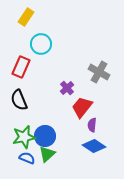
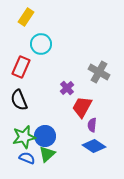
red trapezoid: rotated 10 degrees counterclockwise
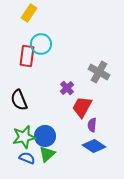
yellow rectangle: moved 3 px right, 4 px up
red rectangle: moved 6 px right, 11 px up; rotated 15 degrees counterclockwise
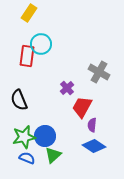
green triangle: moved 6 px right, 1 px down
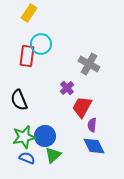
gray cross: moved 10 px left, 8 px up
blue diamond: rotated 30 degrees clockwise
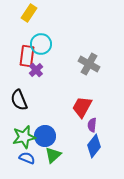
purple cross: moved 31 px left, 18 px up
blue diamond: rotated 65 degrees clockwise
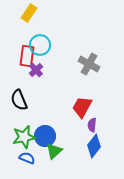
cyan circle: moved 1 px left, 1 px down
green triangle: moved 1 px right, 4 px up
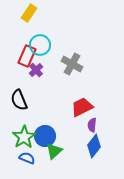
red rectangle: rotated 15 degrees clockwise
gray cross: moved 17 px left
red trapezoid: rotated 35 degrees clockwise
green star: rotated 20 degrees counterclockwise
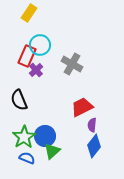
green triangle: moved 2 px left
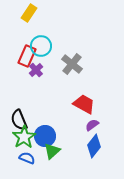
cyan circle: moved 1 px right, 1 px down
gray cross: rotated 10 degrees clockwise
black semicircle: moved 20 px down
red trapezoid: moved 2 px right, 3 px up; rotated 55 degrees clockwise
purple semicircle: rotated 48 degrees clockwise
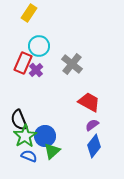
cyan circle: moved 2 px left
red rectangle: moved 4 px left, 7 px down
red trapezoid: moved 5 px right, 2 px up
green star: moved 1 px right, 1 px up
blue semicircle: moved 2 px right, 2 px up
